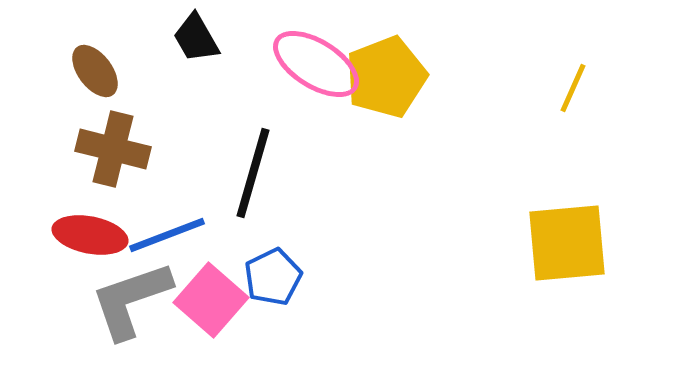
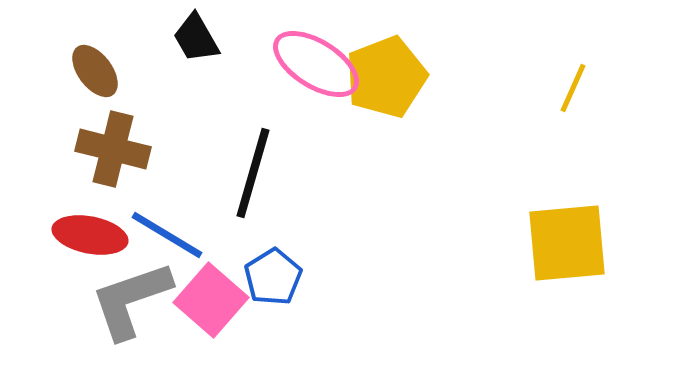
blue line: rotated 52 degrees clockwise
blue pentagon: rotated 6 degrees counterclockwise
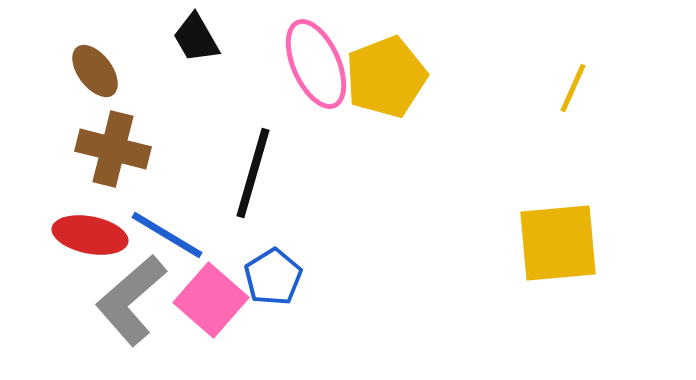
pink ellipse: rotated 34 degrees clockwise
yellow square: moved 9 px left
gray L-shape: rotated 22 degrees counterclockwise
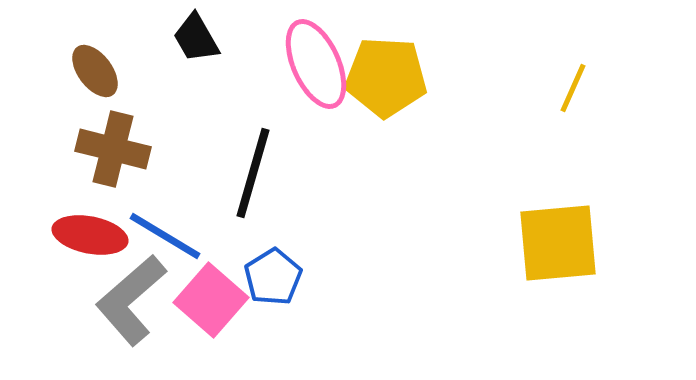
yellow pentagon: rotated 24 degrees clockwise
blue line: moved 2 px left, 1 px down
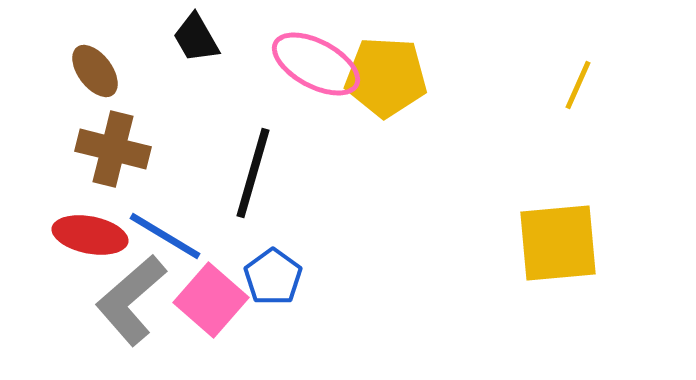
pink ellipse: rotated 38 degrees counterclockwise
yellow line: moved 5 px right, 3 px up
blue pentagon: rotated 4 degrees counterclockwise
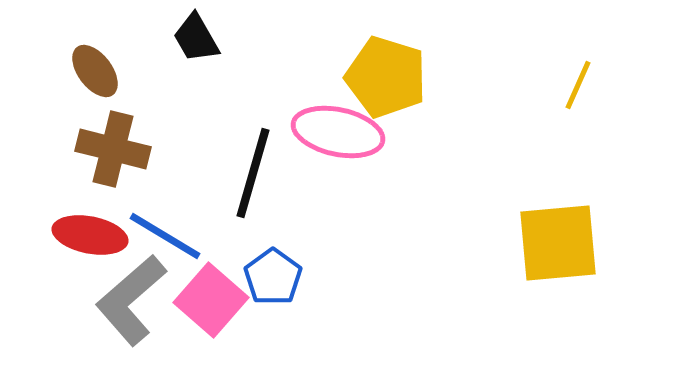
pink ellipse: moved 22 px right, 68 px down; rotated 16 degrees counterclockwise
yellow pentagon: rotated 14 degrees clockwise
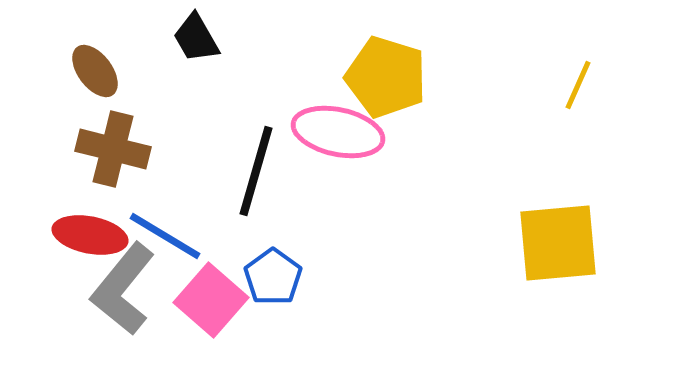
black line: moved 3 px right, 2 px up
gray L-shape: moved 8 px left, 11 px up; rotated 10 degrees counterclockwise
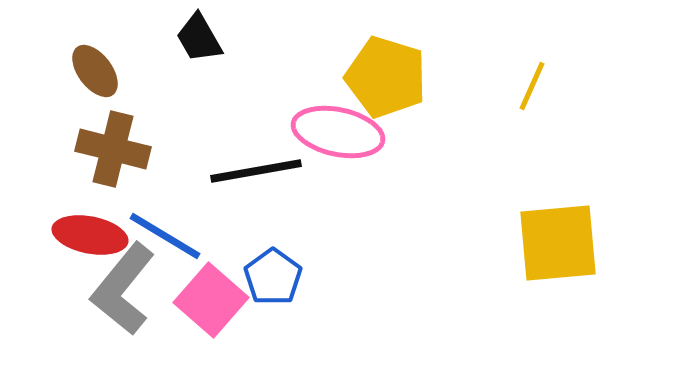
black trapezoid: moved 3 px right
yellow line: moved 46 px left, 1 px down
black line: rotated 64 degrees clockwise
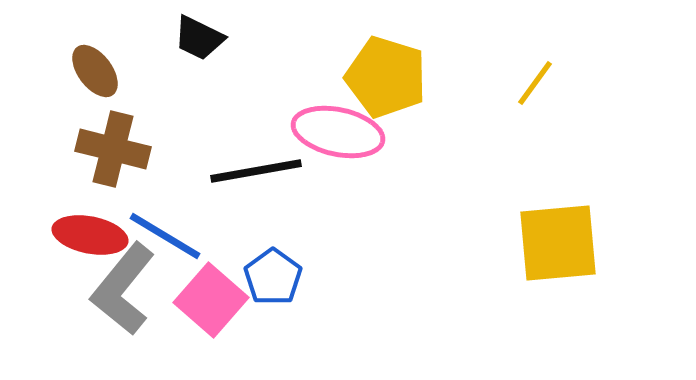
black trapezoid: rotated 34 degrees counterclockwise
yellow line: moved 3 px right, 3 px up; rotated 12 degrees clockwise
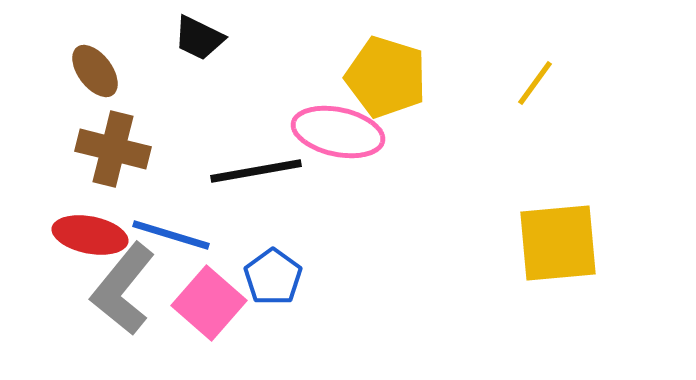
blue line: moved 6 px right, 1 px up; rotated 14 degrees counterclockwise
pink square: moved 2 px left, 3 px down
